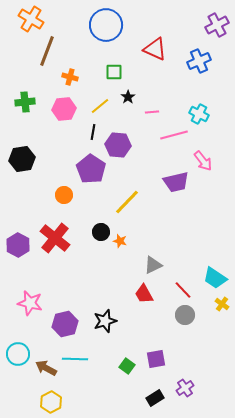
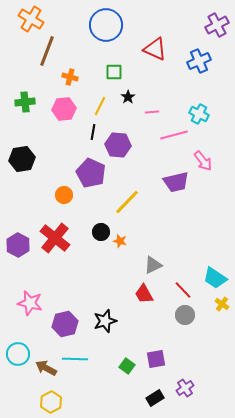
yellow line at (100, 106): rotated 24 degrees counterclockwise
purple pentagon at (91, 169): moved 4 px down; rotated 8 degrees counterclockwise
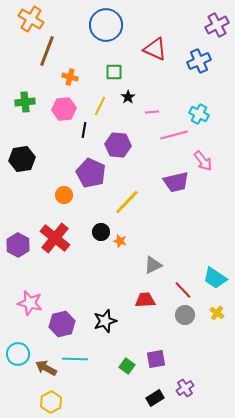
black line at (93, 132): moved 9 px left, 2 px up
red trapezoid at (144, 294): moved 1 px right, 6 px down; rotated 115 degrees clockwise
yellow cross at (222, 304): moved 5 px left, 9 px down
purple hexagon at (65, 324): moved 3 px left
